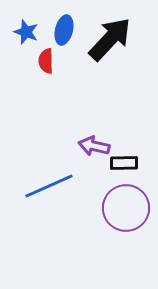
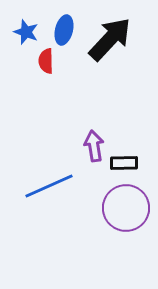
purple arrow: rotated 68 degrees clockwise
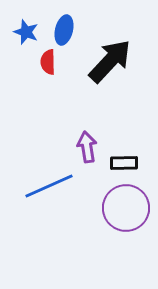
black arrow: moved 22 px down
red semicircle: moved 2 px right, 1 px down
purple arrow: moved 7 px left, 1 px down
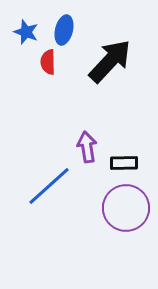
blue line: rotated 18 degrees counterclockwise
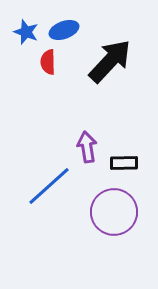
blue ellipse: rotated 56 degrees clockwise
purple circle: moved 12 px left, 4 px down
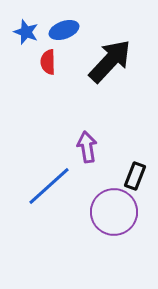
black rectangle: moved 11 px right, 13 px down; rotated 68 degrees counterclockwise
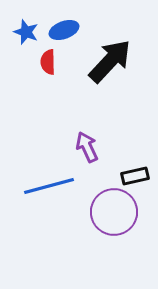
purple arrow: rotated 16 degrees counterclockwise
black rectangle: rotated 56 degrees clockwise
blue line: rotated 27 degrees clockwise
